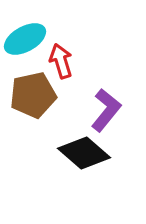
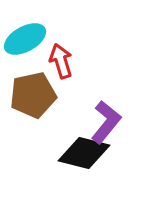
purple L-shape: moved 12 px down
black diamond: rotated 27 degrees counterclockwise
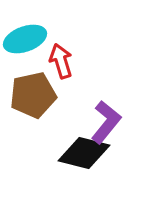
cyan ellipse: rotated 9 degrees clockwise
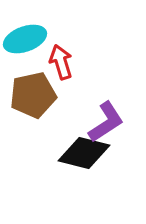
red arrow: moved 1 px down
purple L-shape: rotated 18 degrees clockwise
